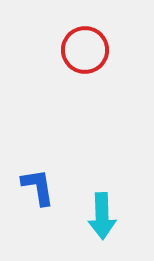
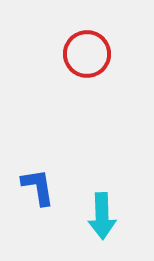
red circle: moved 2 px right, 4 px down
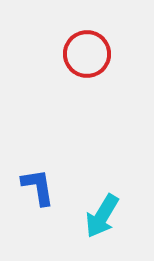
cyan arrow: rotated 33 degrees clockwise
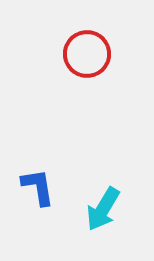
cyan arrow: moved 1 px right, 7 px up
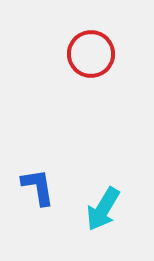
red circle: moved 4 px right
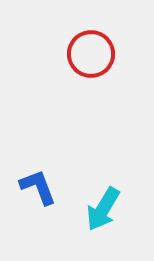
blue L-shape: rotated 12 degrees counterclockwise
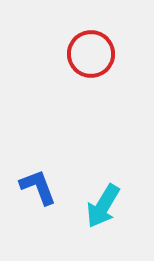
cyan arrow: moved 3 px up
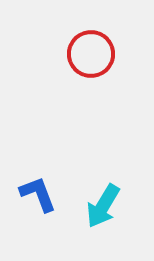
blue L-shape: moved 7 px down
